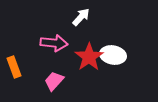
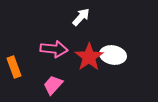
pink arrow: moved 6 px down
pink trapezoid: moved 1 px left, 4 px down
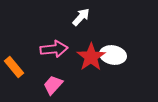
pink arrow: rotated 12 degrees counterclockwise
red star: moved 2 px right
orange rectangle: rotated 20 degrees counterclockwise
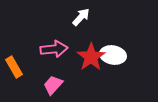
orange rectangle: rotated 10 degrees clockwise
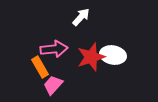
red star: rotated 16 degrees clockwise
orange rectangle: moved 26 px right
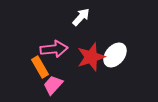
white ellipse: moved 2 px right; rotated 60 degrees counterclockwise
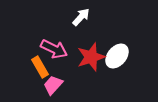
pink arrow: rotated 32 degrees clockwise
white ellipse: moved 2 px right, 1 px down
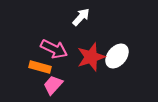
orange rectangle: rotated 45 degrees counterclockwise
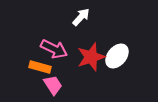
pink trapezoid: rotated 105 degrees clockwise
